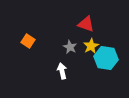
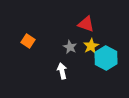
cyan hexagon: rotated 20 degrees clockwise
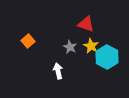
orange square: rotated 16 degrees clockwise
yellow star: rotated 14 degrees counterclockwise
cyan hexagon: moved 1 px right, 1 px up
white arrow: moved 4 px left
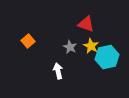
cyan hexagon: rotated 20 degrees clockwise
